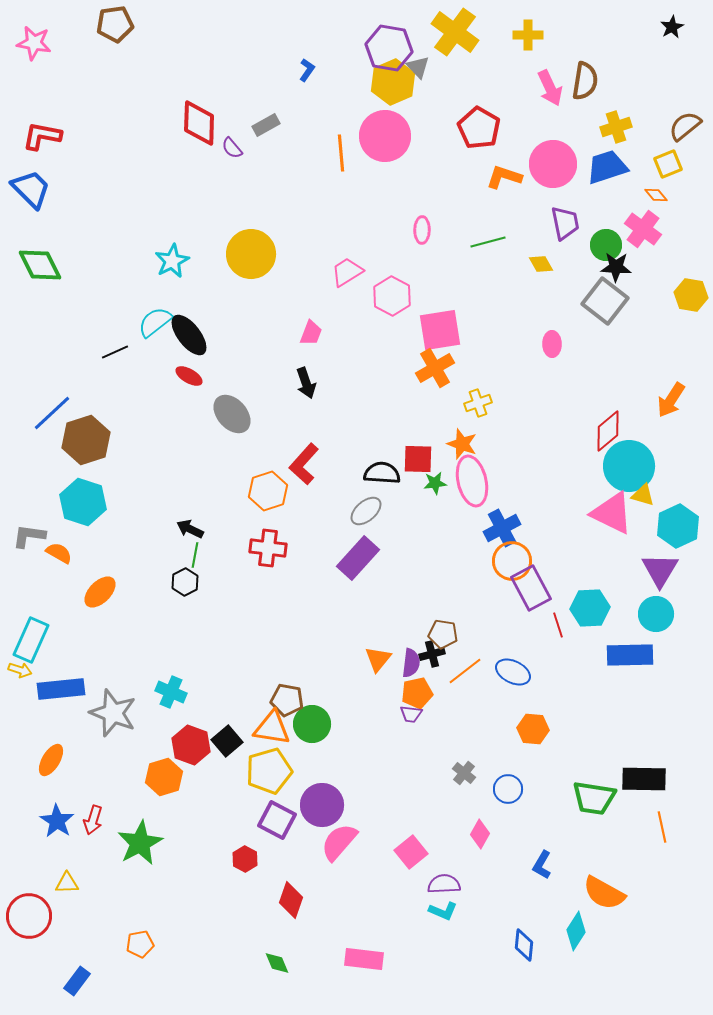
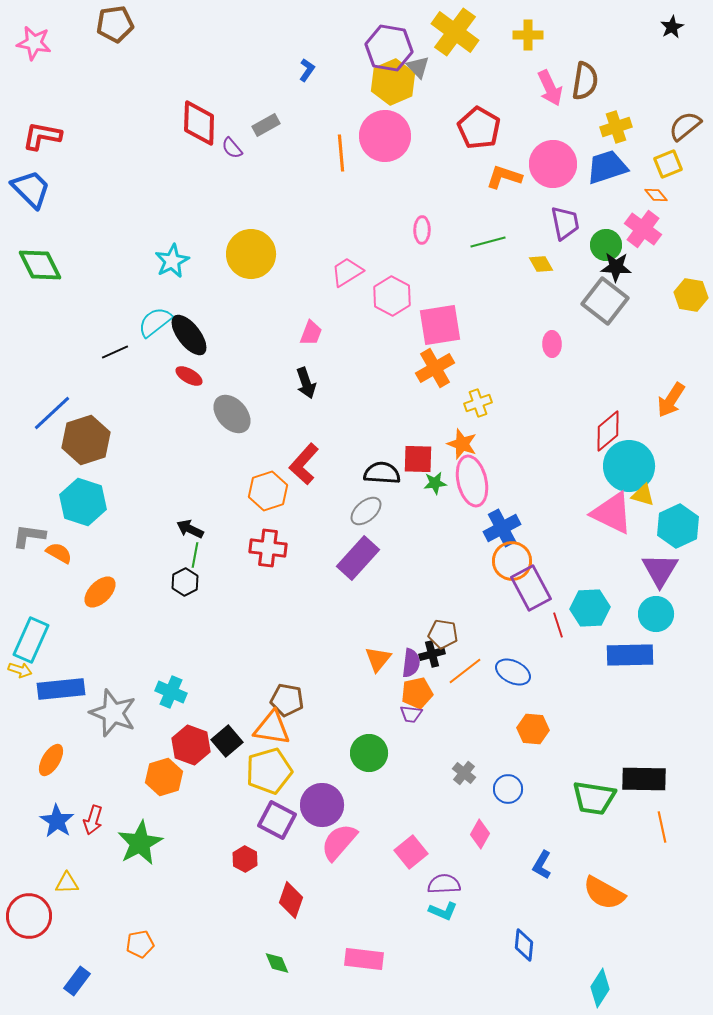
pink square at (440, 330): moved 5 px up
green circle at (312, 724): moved 57 px right, 29 px down
cyan diamond at (576, 931): moved 24 px right, 57 px down
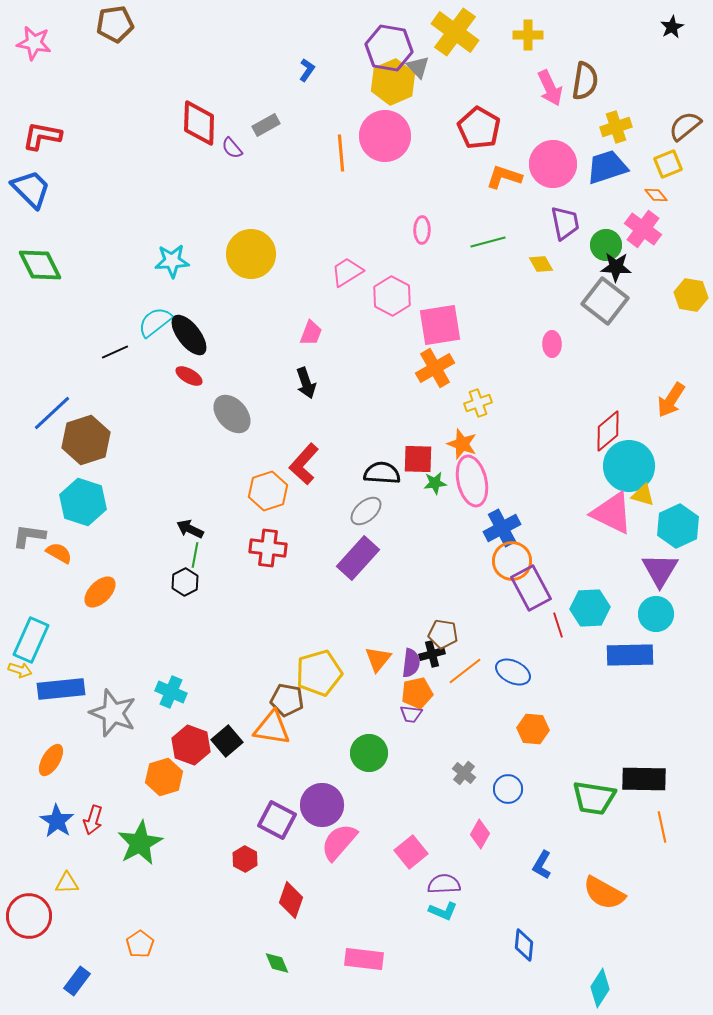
cyan star at (172, 261): rotated 24 degrees clockwise
yellow pentagon at (269, 771): moved 50 px right, 98 px up
orange pentagon at (140, 944): rotated 24 degrees counterclockwise
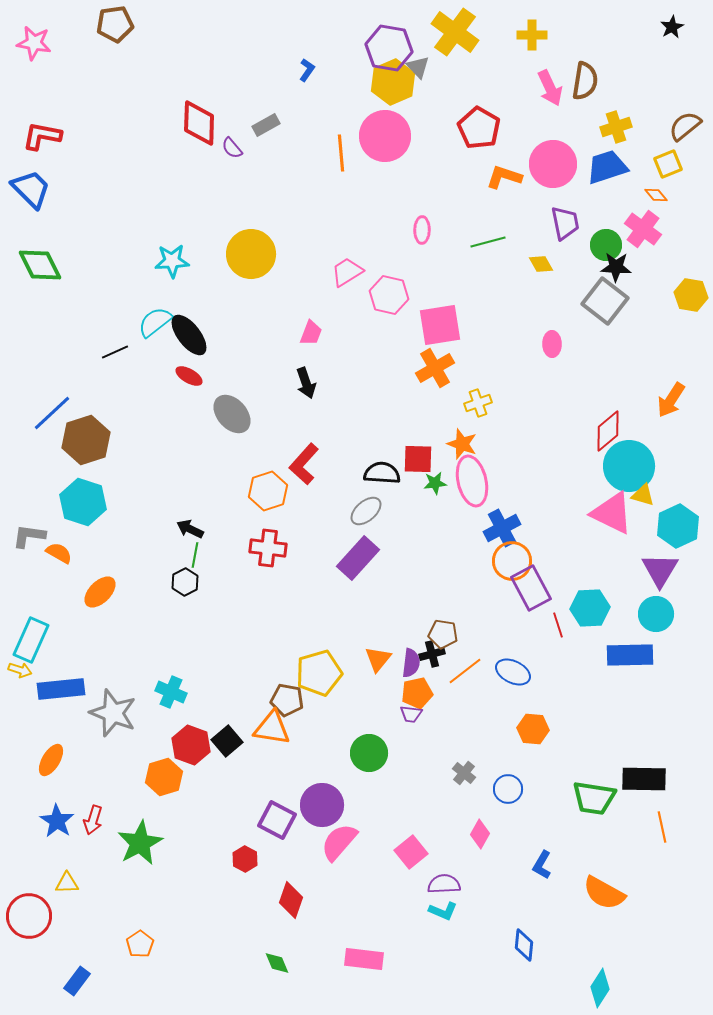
yellow cross at (528, 35): moved 4 px right
pink hexagon at (392, 296): moved 3 px left, 1 px up; rotated 15 degrees counterclockwise
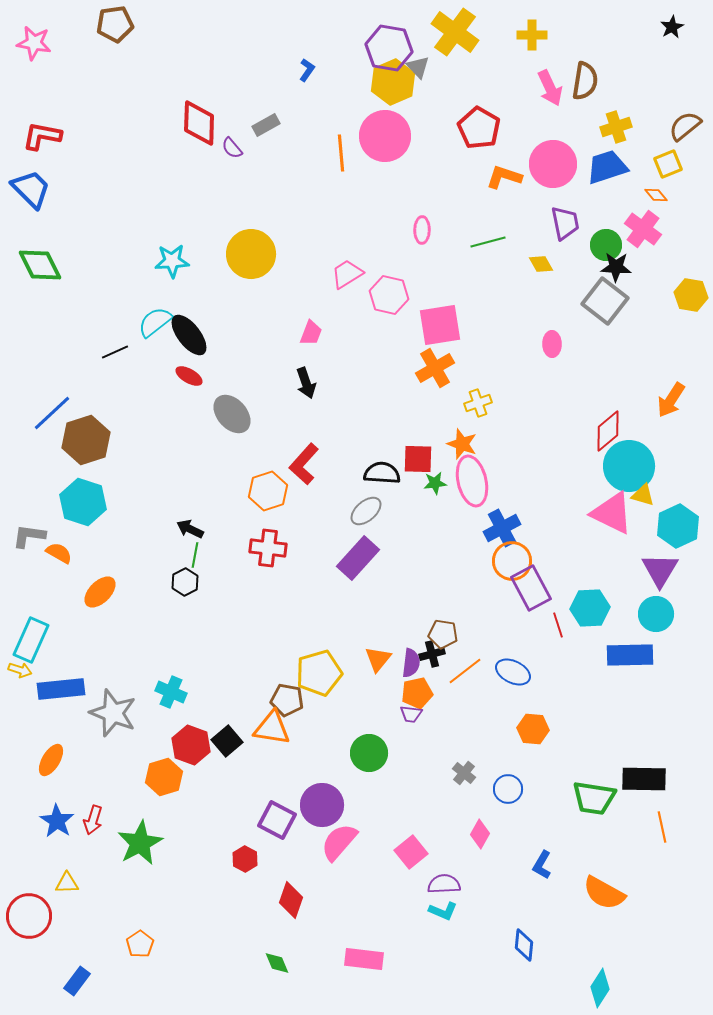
pink trapezoid at (347, 272): moved 2 px down
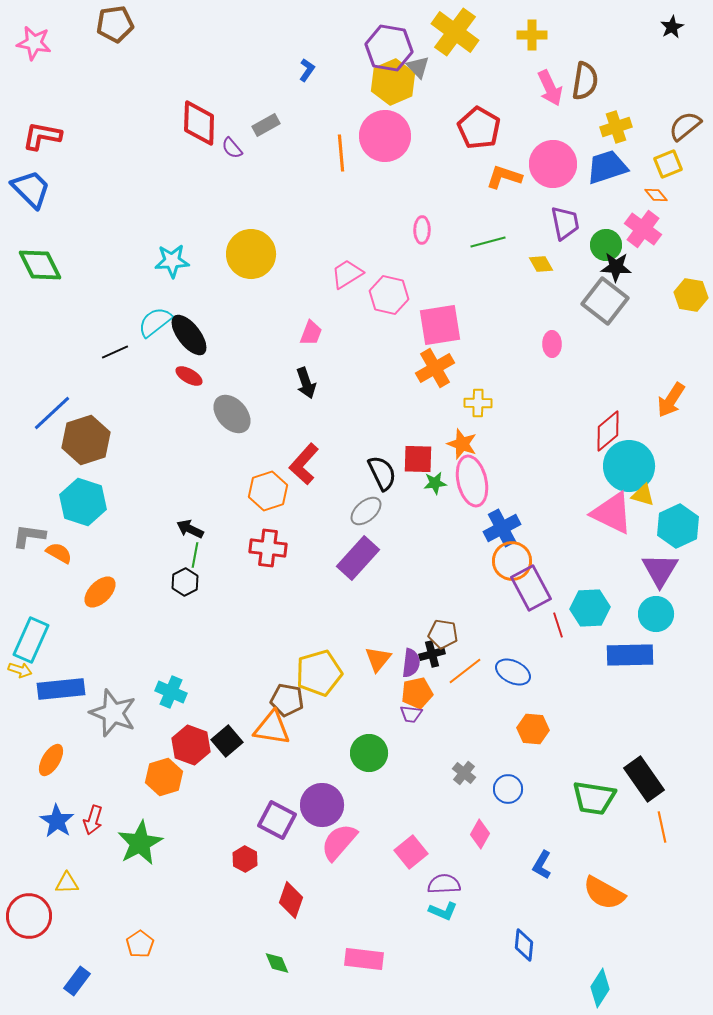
yellow cross at (478, 403): rotated 20 degrees clockwise
black semicircle at (382, 473): rotated 60 degrees clockwise
black rectangle at (644, 779): rotated 54 degrees clockwise
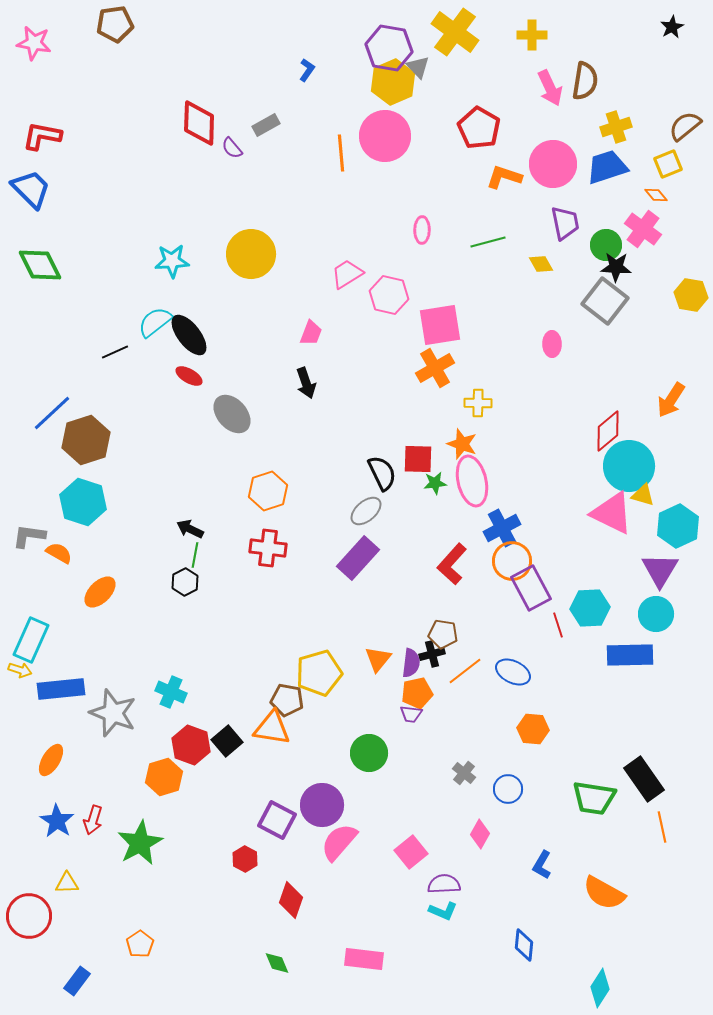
red L-shape at (304, 464): moved 148 px right, 100 px down
